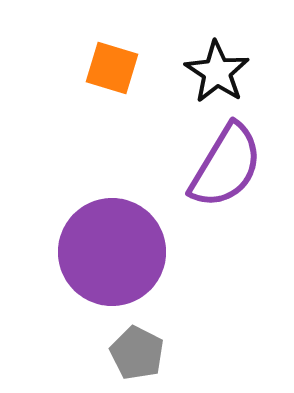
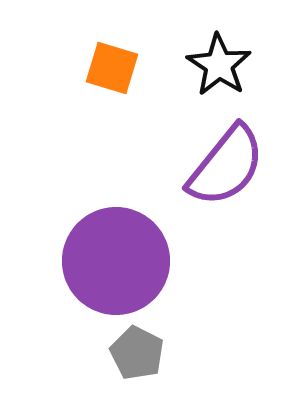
black star: moved 2 px right, 7 px up
purple semicircle: rotated 8 degrees clockwise
purple circle: moved 4 px right, 9 px down
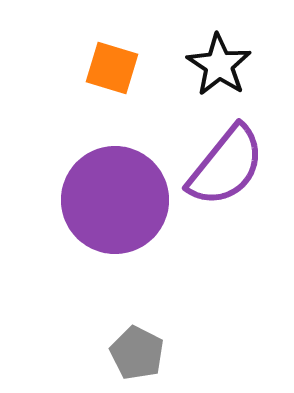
purple circle: moved 1 px left, 61 px up
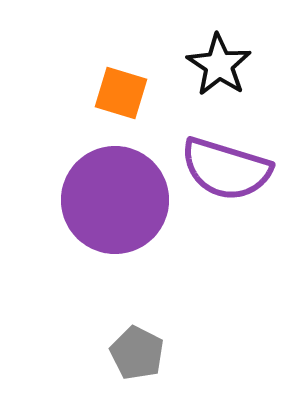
orange square: moved 9 px right, 25 px down
purple semicircle: moved 3 px down; rotated 68 degrees clockwise
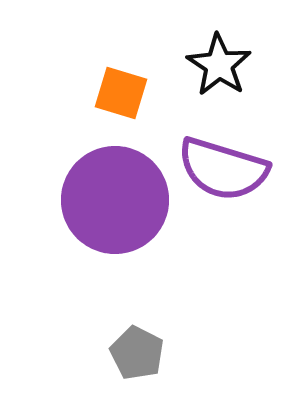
purple semicircle: moved 3 px left
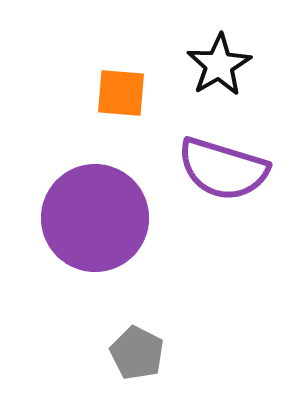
black star: rotated 8 degrees clockwise
orange square: rotated 12 degrees counterclockwise
purple circle: moved 20 px left, 18 px down
